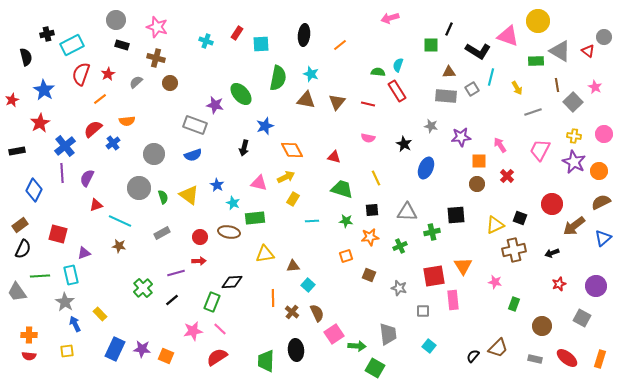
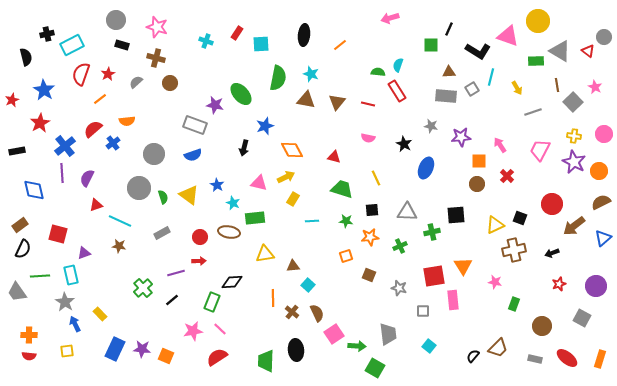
blue diamond at (34, 190): rotated 40 degrees counterclockwise
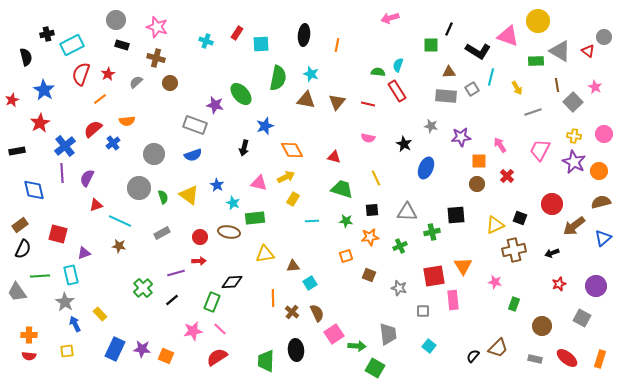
orange line at (340, 45): moved 3 px left; rotated 40 degrees counterclockwise
brown semicircle at (601, 202): rotated 12 degrees clockwise
cyan square at (308, 285): moved 2 px right, 2 px up; rotated 16 degrees clockwise
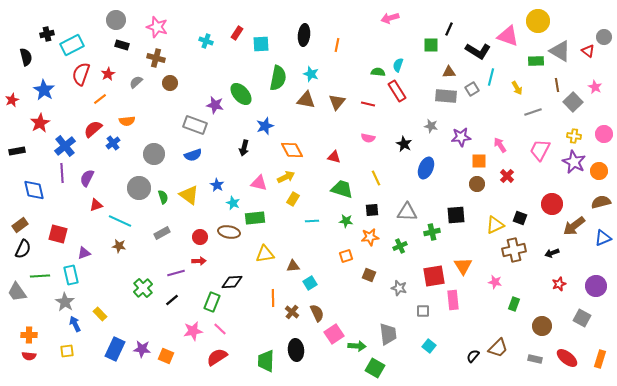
blue triangle at (603, 238): rotated 18 degrees clockwise
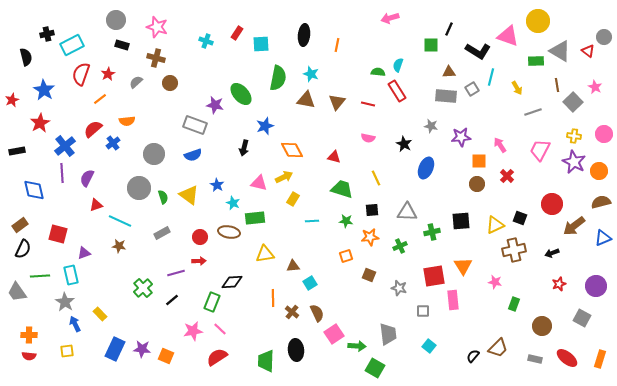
yellow arrow at (286, 177): moved 2 px left
black square at (456, 215): moved 5 px right, 6 px down
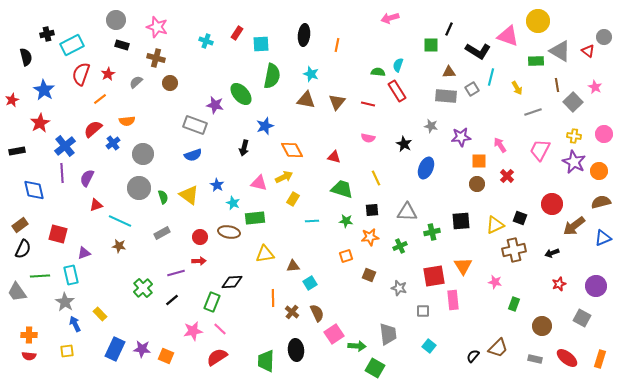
green semicircle at (278, 78): moved 6 px left, 2 px up
gray circle at (154, 154): moved 11 px left
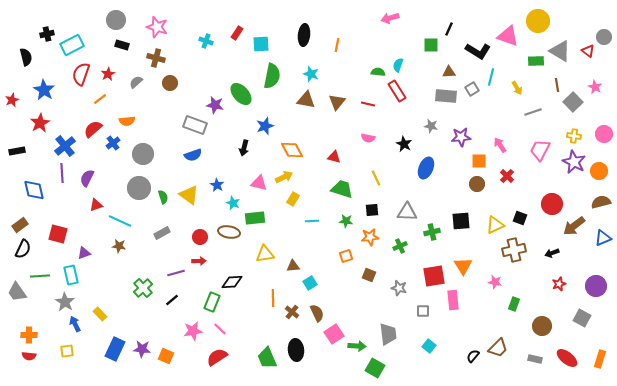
green trapezoid at (266, 361): moved 1 px right, 3 px up; rotated 25 degrees counterclockwise
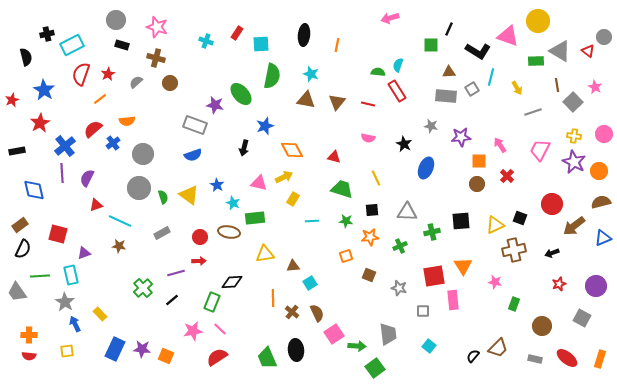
green square at (375, 368): rotated 24 degrees clockwise
